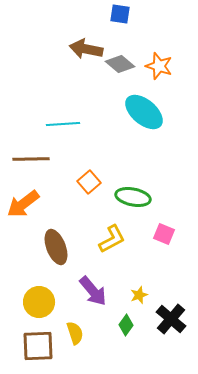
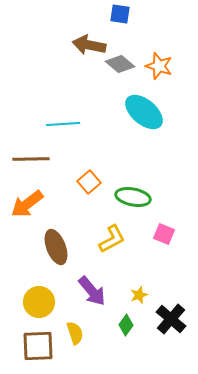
brown arrow: moved 3 px right, 4 px up
orange arrow: moved 4 px right
purple arrow: moved 1 px left
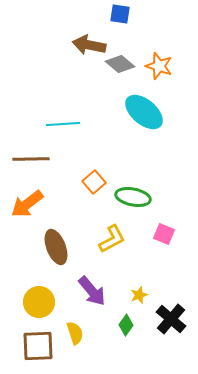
orange square: moved 5 px right
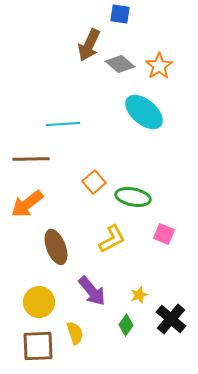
brown arrow: rotated 76 degrees counterclockwise
orange star: rotated 20 degrees clockwise
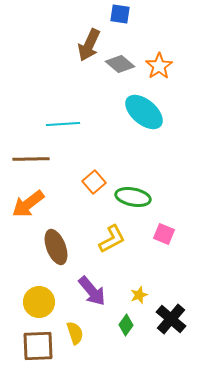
orange arrow: moved 1 px right
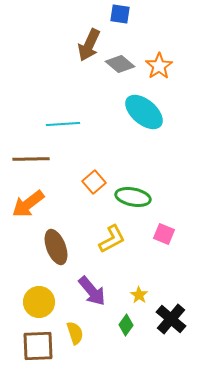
yellow star: rotated 18 degrees counterclockwise
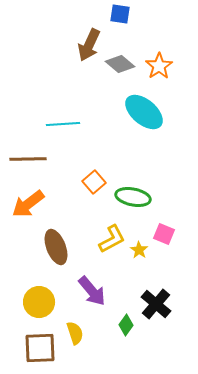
brown line: moved 3 px left
yellow star: moved 45 px up
black cross: moved 15 px left, 15 px up
brown square: moved 2 px right, 2 px down
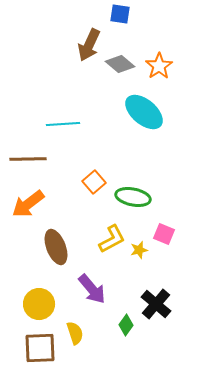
yellow star: rotated 24 degrees clockwise
purple arrow: moved 2 px up
yellow circle: moved 2 px down
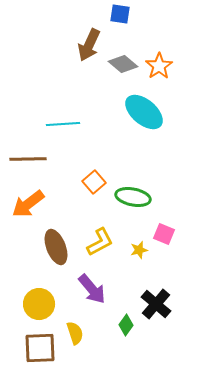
gray diamond: moved 3 px right
yellow L-shape: moved 12 px left, 3 px down
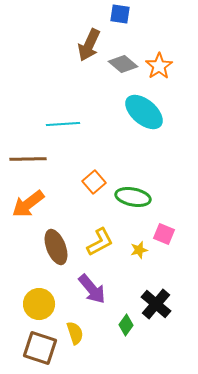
brown square: rotated 20 degrees clockwise
